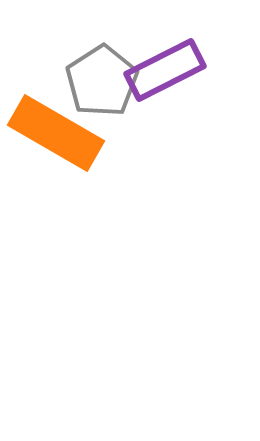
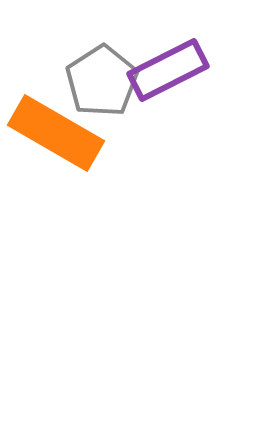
purple rectangle: moved 3 px right
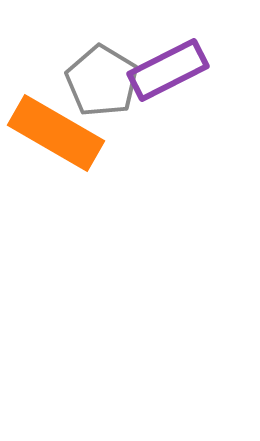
gray pentagon: rotated 8 degrees counterclockwise
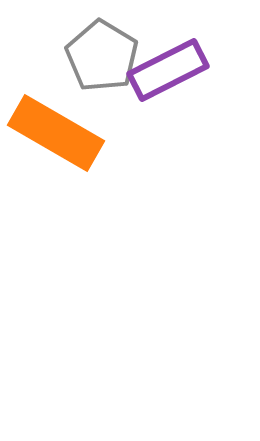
gray pentagon: moved 25 px up
